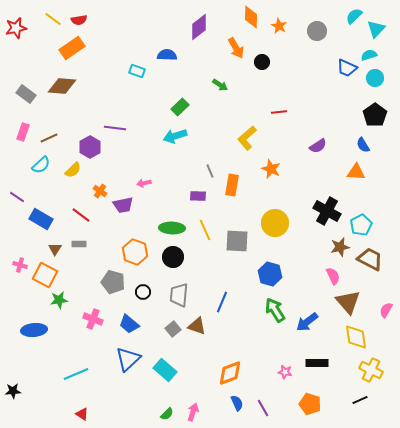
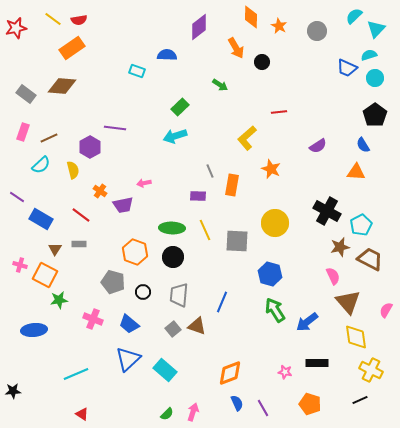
yellow semicircle at (73, 170): rotated 60 degrees counterclockwise
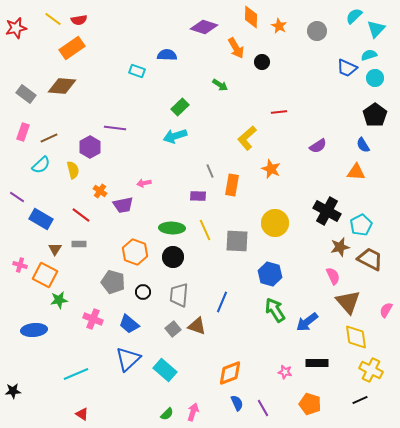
purple diamond at (199, 27): moved 5 px right; rotated 56 degrees clockwise
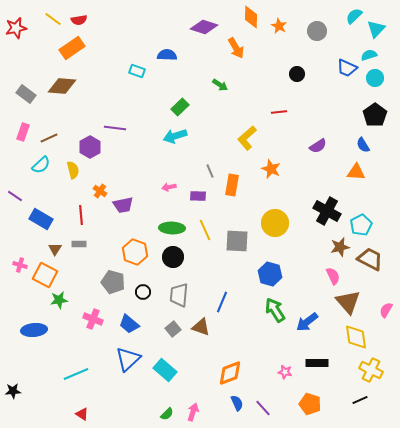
black circle at (262, 62): moved 35 px right, 12 px down
pink arrow at (144, 183): moved 25 px right, 4 px down
purple line at (17, 197): moved 2 px left, 1 px up
red line at (81, 215): rotated 48 degrees clockwise
brown triangle at (197, 326): moved 4 px right, 1 px down
purple line at (263, 408): rotated 12 degrees counterclockwise
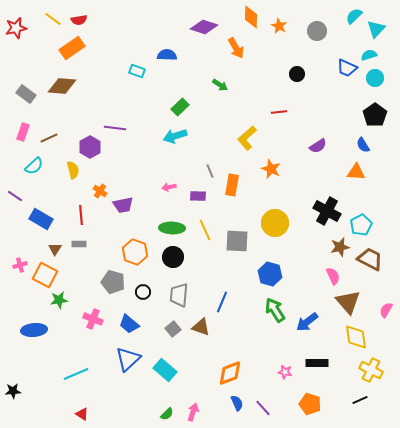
cyan semicircle at (41, 165): moved 7 px left, 1 px down
pink cross at (20, 265): rotated 32 degrees counterclockwise
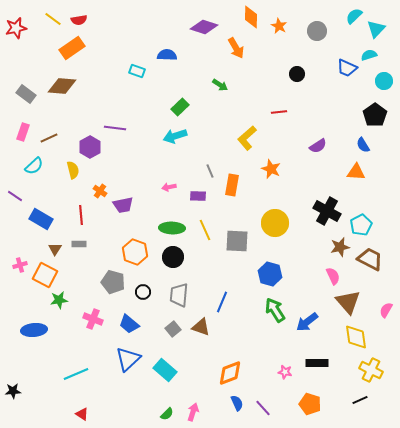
cyan circle at (375, 78): moved 9 px right, 3 px down
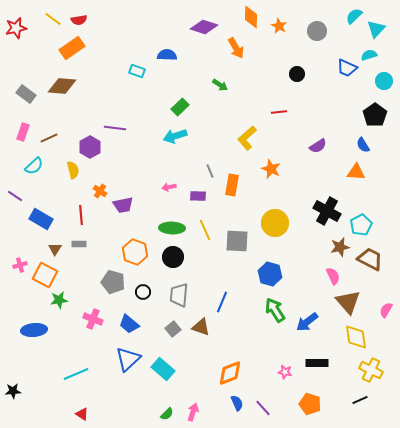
cyan rectangle at (165, 370): moved 2 px left, 1 px up
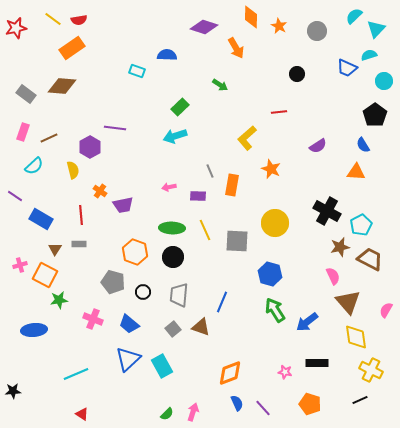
cyan rectangle at (163, 369): moved 1 px left, 3 px up; rotated 20 degrees clockwise
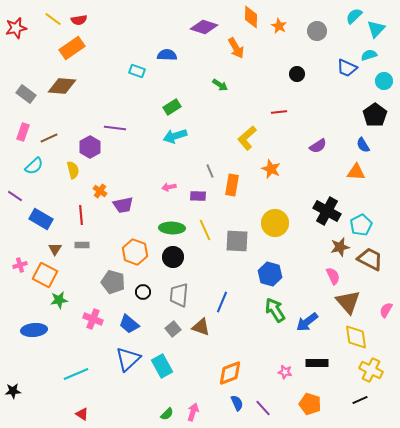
green rectangle at (180, 107): moved 8 px left; rotated 12 degrees clockwise
gray rectangle at (79, 244): moved 3 px right, 1 px down
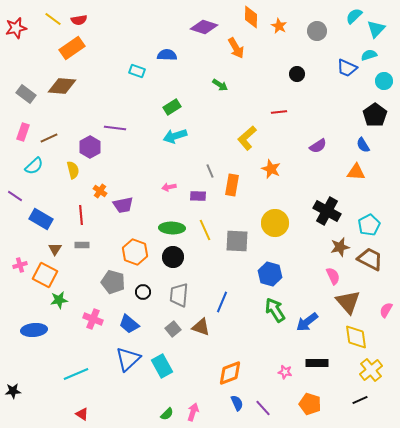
cyan pentagon at (361, 225): moved 8 px right
yellow cross at (371, 370): rotated 25 degrees clockwise
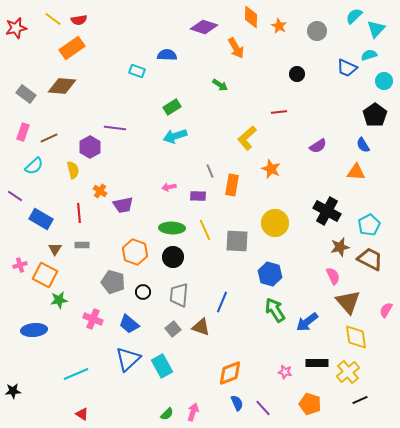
red line at (81, 215): moved 2 px left, 2 px up
yellow cross at (371, 370): moved 23 px left, 2 px down
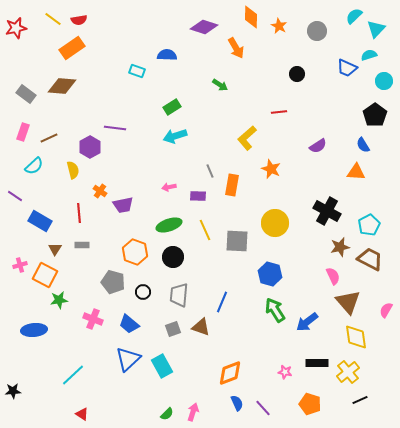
blue rectangle at (41, 219): moved 1 px left, 2 px down
green ellipse at (172, 228): moved 3 px left, 3 px up; rotated 20 degrees counterclockwise
gray square at (173, 329): rotated 21 degrees clockwise
cyan line at (76, 374): moved 3 px left, 1 px down; rotated 20 degrees counterclockwise
